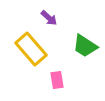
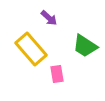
pink rectangle: moved 6 px up
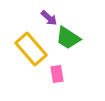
green trapezoid: moved 17 px left, 8 px up
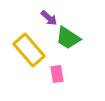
yellow rectangle: moved 2 px left, 1 px down
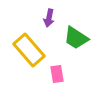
purple arrow: rotated 60 degrees clockwise
green trapezoid: moved 8 px right
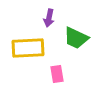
green trapezoid: rotated 8 degrees counterclockwise
yellow rectangle: moved 1 px left, 2 px up; rotated 52 degrees counterclockwise
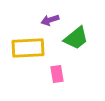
purple arrow: moved 1 px right, 2 px down; rotated 60 degrees clockwise
green trapezoid: rotated 64 degrees counterclockwise
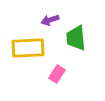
green trapezoid: rotated 124 degrees clockwise
pink rectangle: rotated 42 degrees clockwise
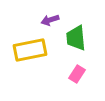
yellow rectangle: moved 2 px right, 2 px down; rotated 8 degrees counterclockwise
pink rectangle: moved 20 px right
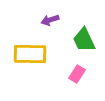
green trapezoid: moved 8 px right, 2 px down; rotated 20 degrees counterclockwise
yellow rectangle: moved 4 px down; rotated 12 degrees clockwise
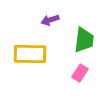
green trapezoid: rotated 148 degrees counterclockwise
pink rectangle: moved 3 px right, 1 px up
